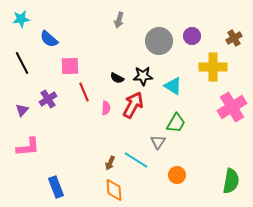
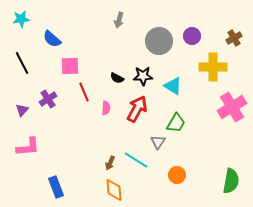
blue semicircle: moved 3 px right
red arrow: moved 4 px right, 4 px down
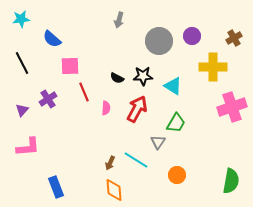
pink cross: rotated 12 degrees clockwise
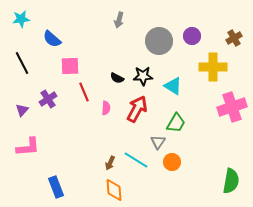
orange circle: moved 5 px left, 13 px up
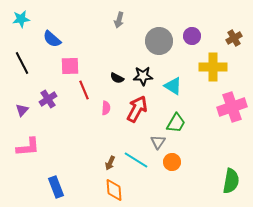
red line: moved 2 px up
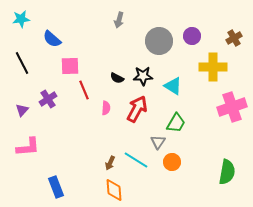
green semicircle: moved 4 px left, 9 px up
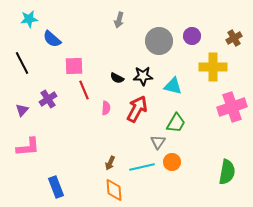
cyan star: moved 8 px right
pink square: moved 4 px right
cyan triangle: rotated 18 degrees counterclockwise
cyan line: moved 6 px right, 7 px down; rotated 45 degrees counterclockwise
